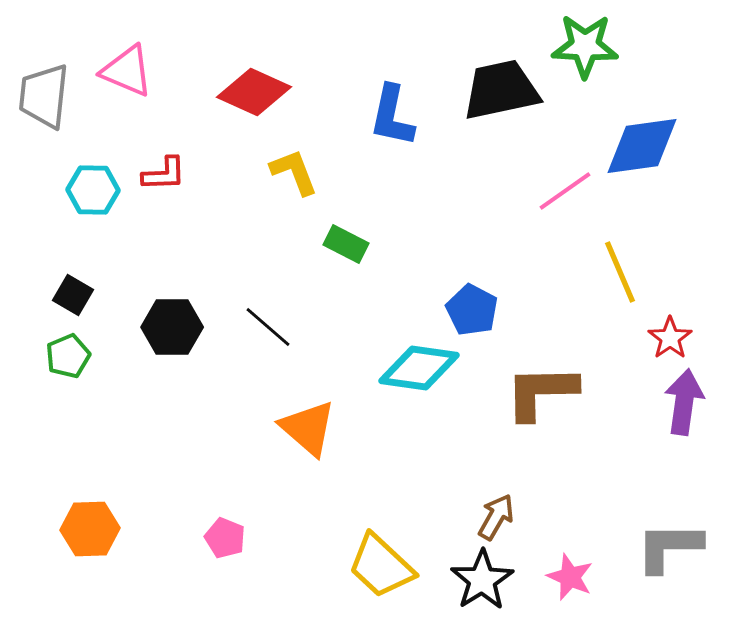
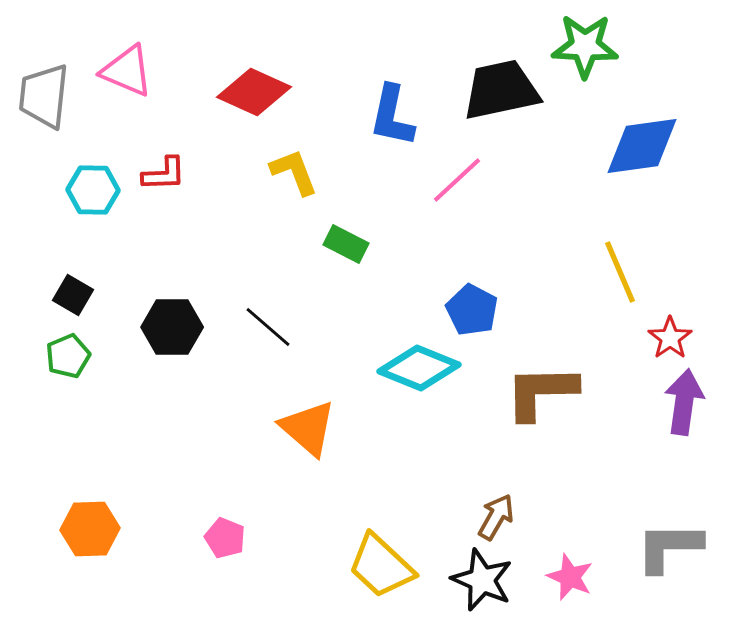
pink line: moved 108 px left, 11 px up; rotated 8 degrees counterclockwise
cyan diamond: rotated 14 degrees clockwise
black star: rotated 16 degrees counterclockwise
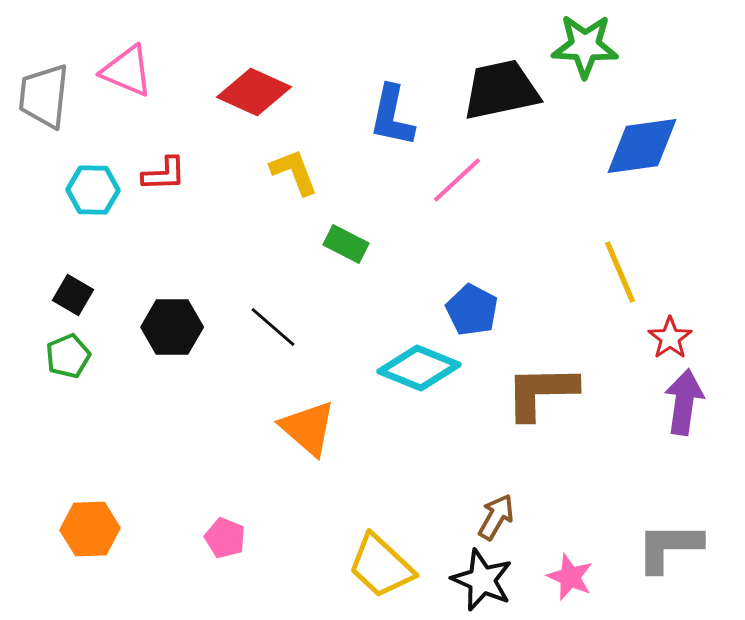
black line: moved 5 px right
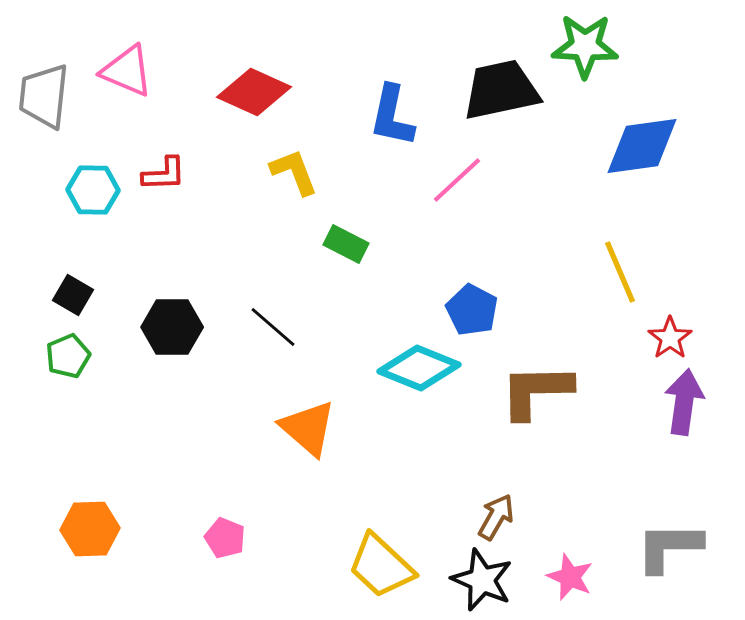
brown L-shape: moved 5 px left, 1 px up
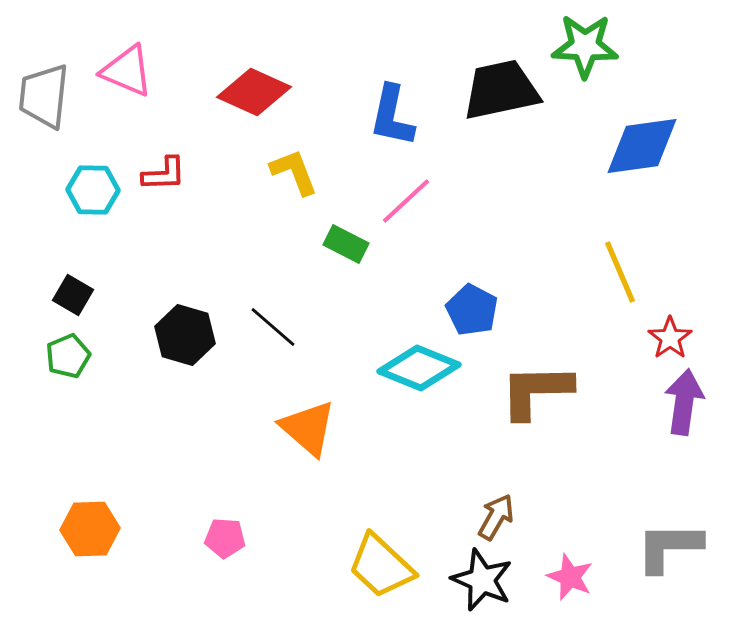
pink line: moved 51 px left, 21 px down
black hexagon: moved 13 px right, 8 px down; rotated 16 degrees clockwise
pink pentagon: rotated 18 degrees counterclockwise
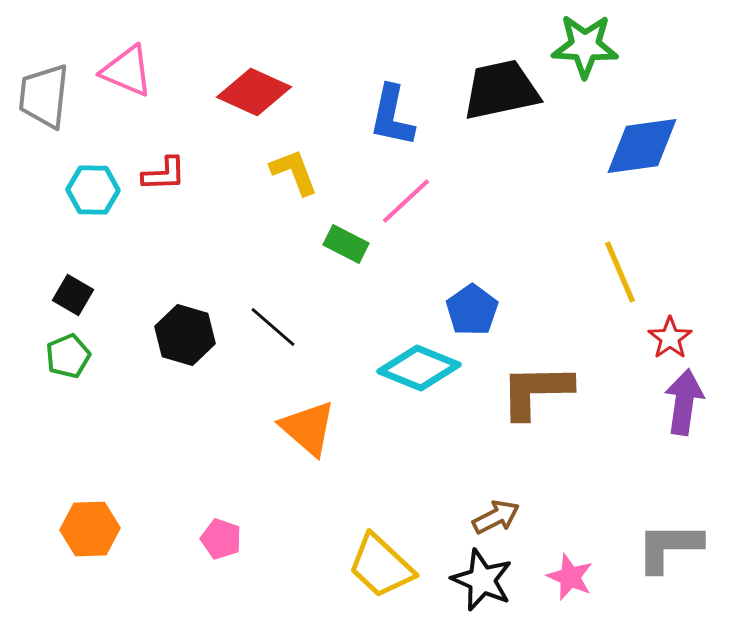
blue pentagon: rotated 9 degrees clockwise
brown arrow: rotated 33 degrees clockwise
pink pentagon: moved 4 px left, 1 px down; rotated 15 degrees clockwise
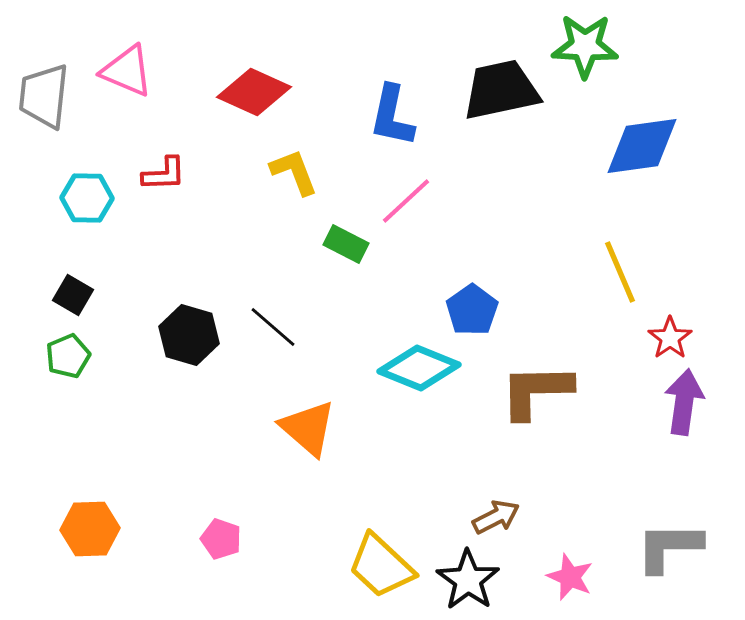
cyan hexagon: moved 6 px left, 8 px down
black hexagon: moved 4 px right
black star: moved 14 px left; rotated 12 degrees clockwise
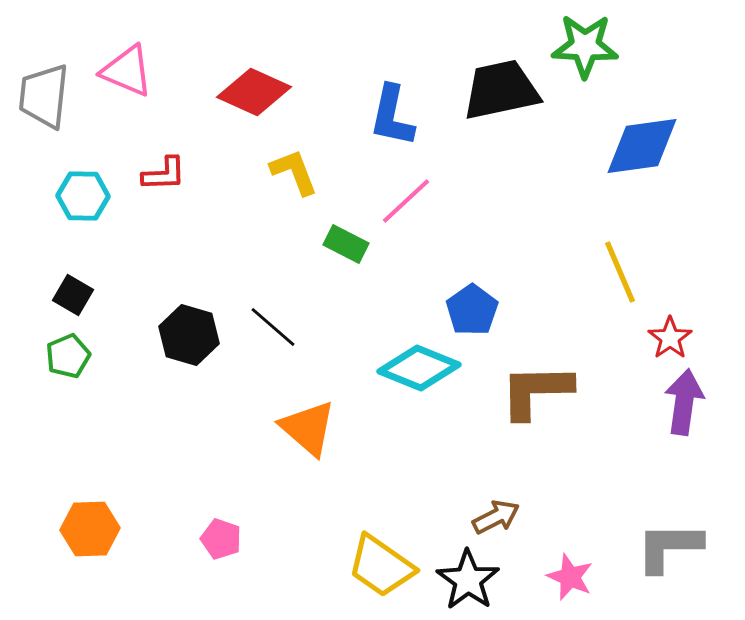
cyan hexagon: moved 4 px left, 2 px up
yellow trapezoid: rotated 8 degrees counterclockwise
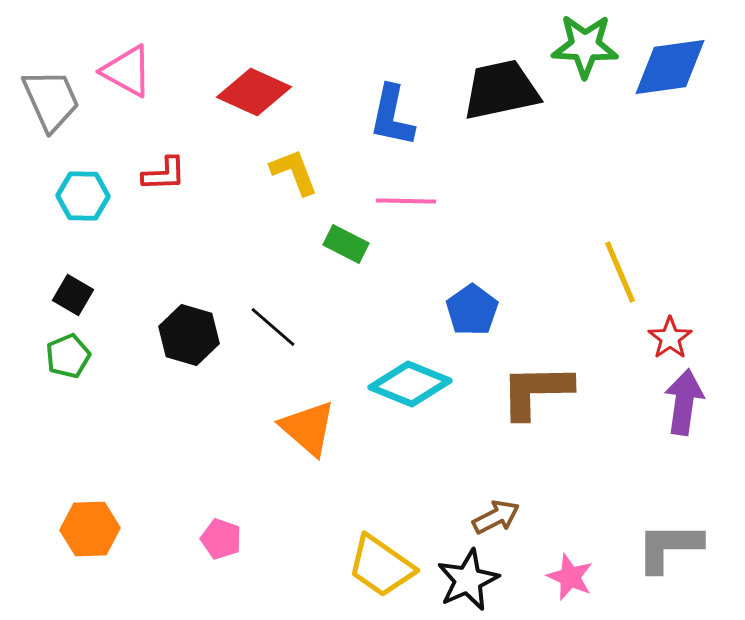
pink triangle: rotated 6 degrees clockwise
gray trapezoid: moved 7 px right, 4 px down; rotated 150 degrees clockwise
blue diamond: moved 28 px right, 79 px up
pink line: rotated 44 degrees clockwise
cyan diamond: moved 9 px left, 16 px down
black star: rotated 12 degrees clockwise
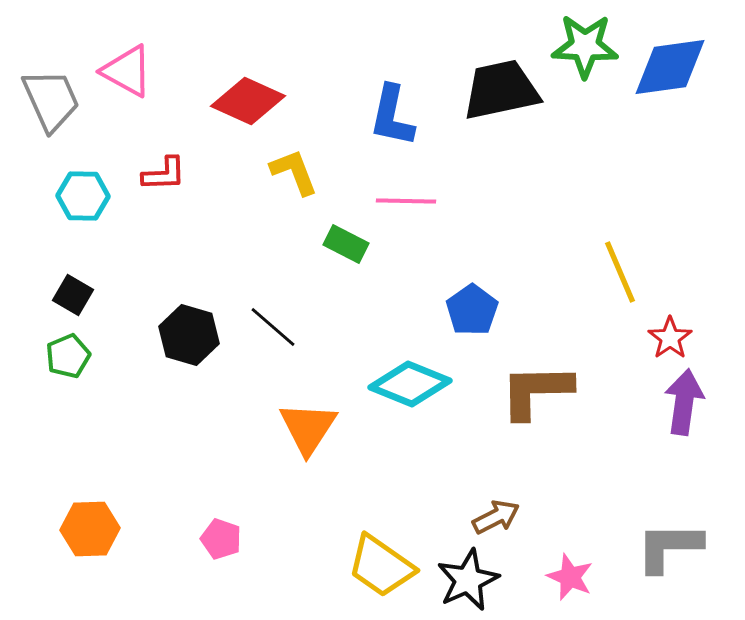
red diamond: moved 6 px left, 9 px down
orange triangle: rotated 22 degrees clockwise
